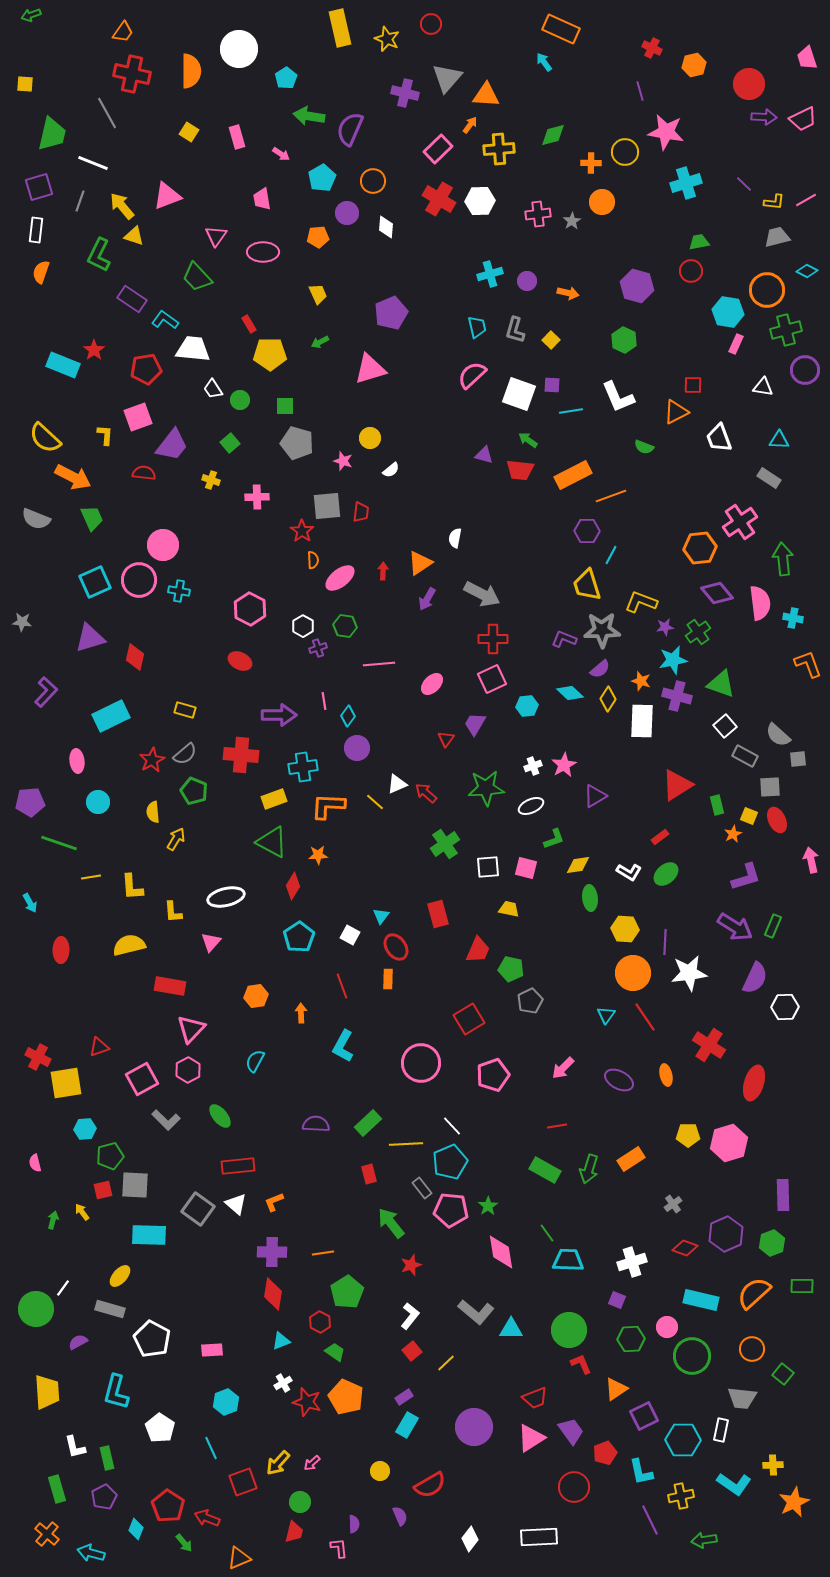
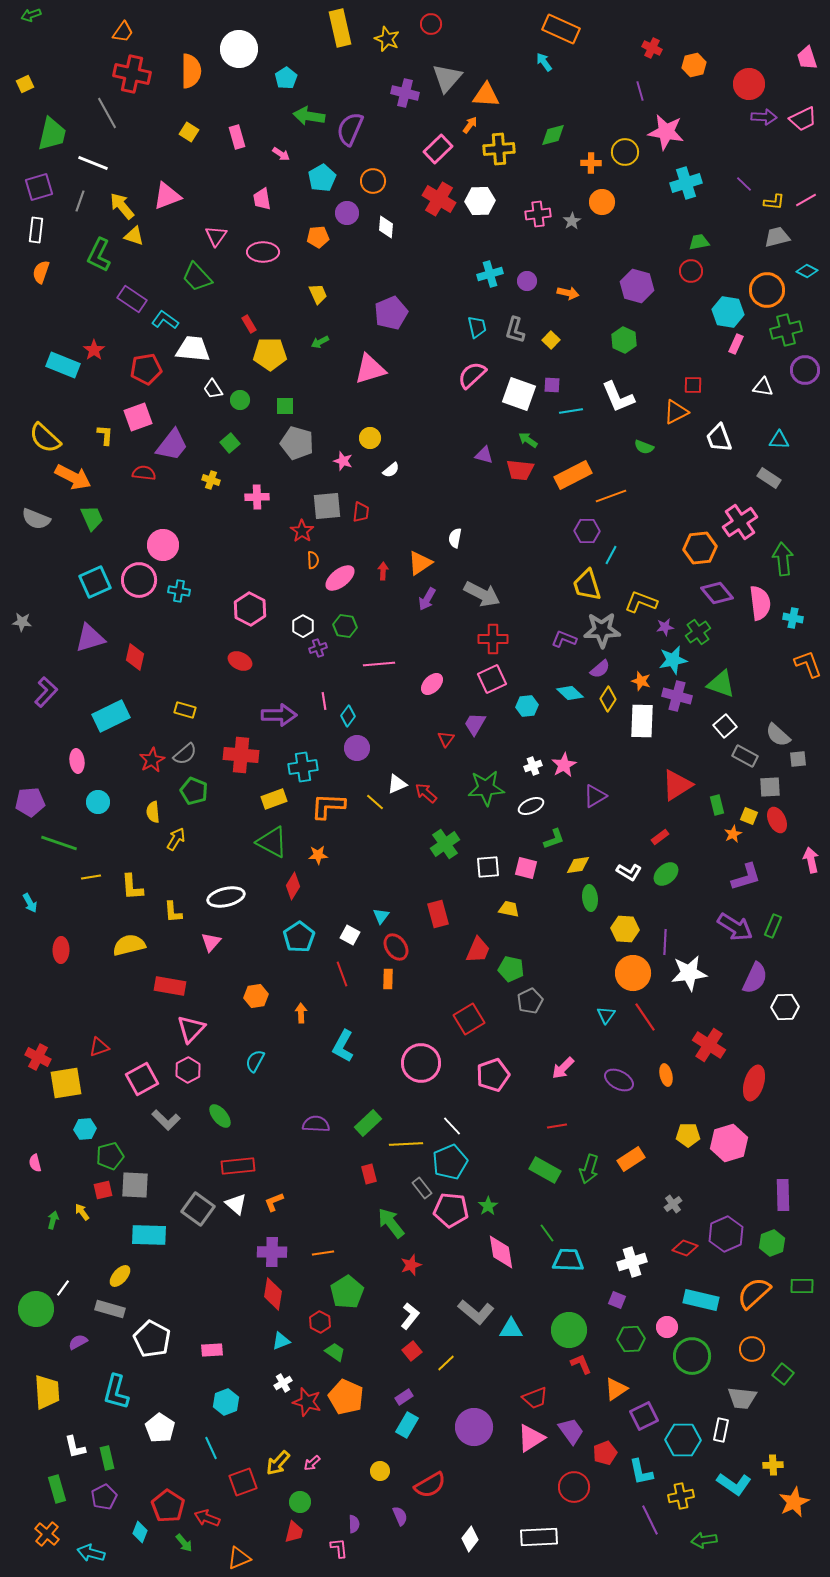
yellow square at (25, 84): rotated 30 degrees counterclockwise
red line at (342, 986): moved 12 px up
cyan diamond at (136, 1529): moved 4 px right, 3 px down
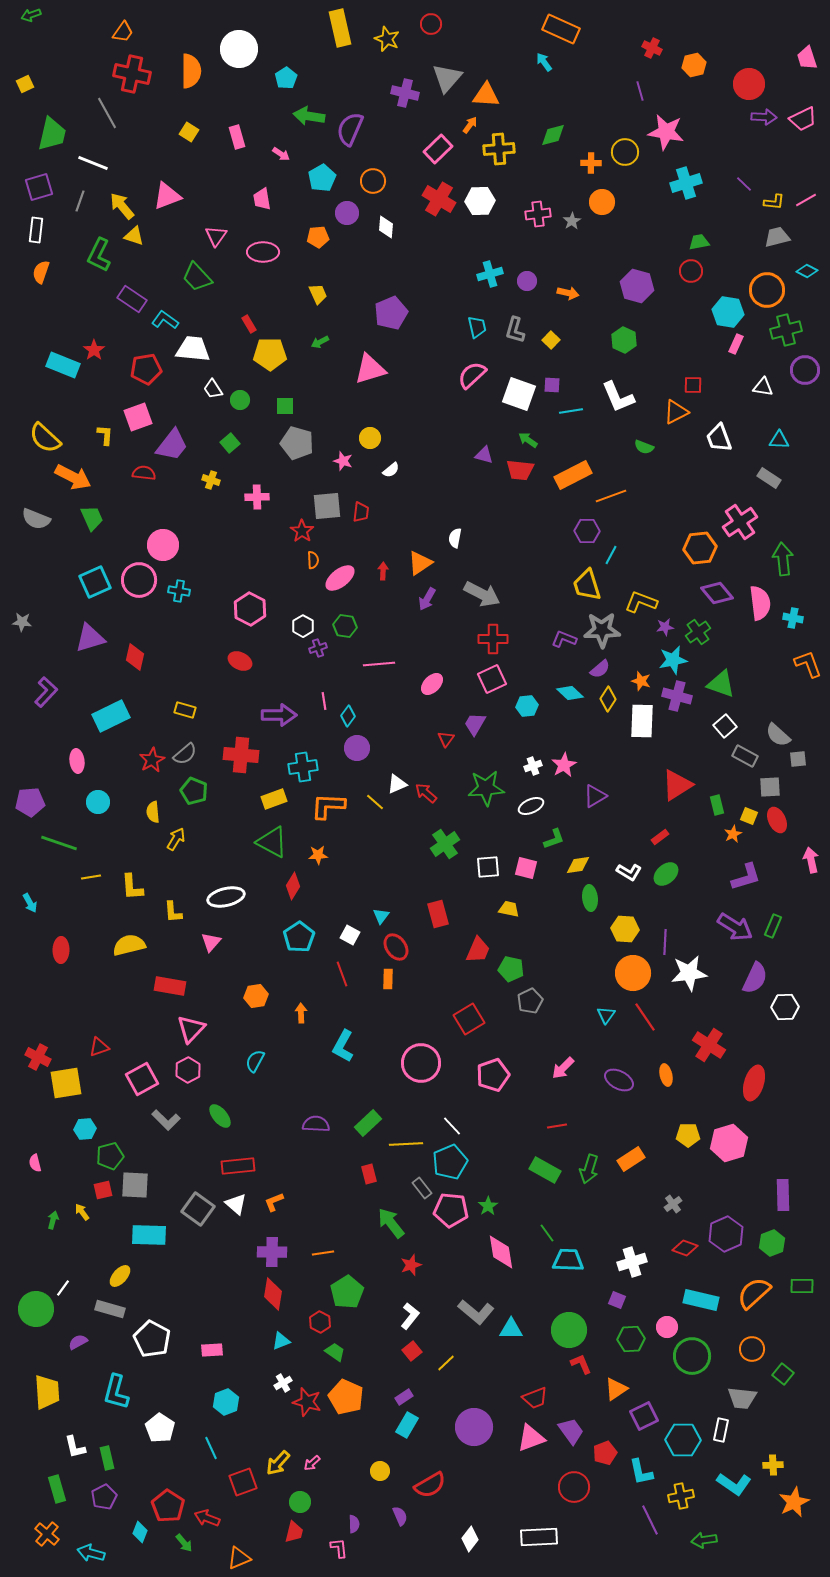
pink triangle at (531, 1438): rotated 12 degrees clockwise
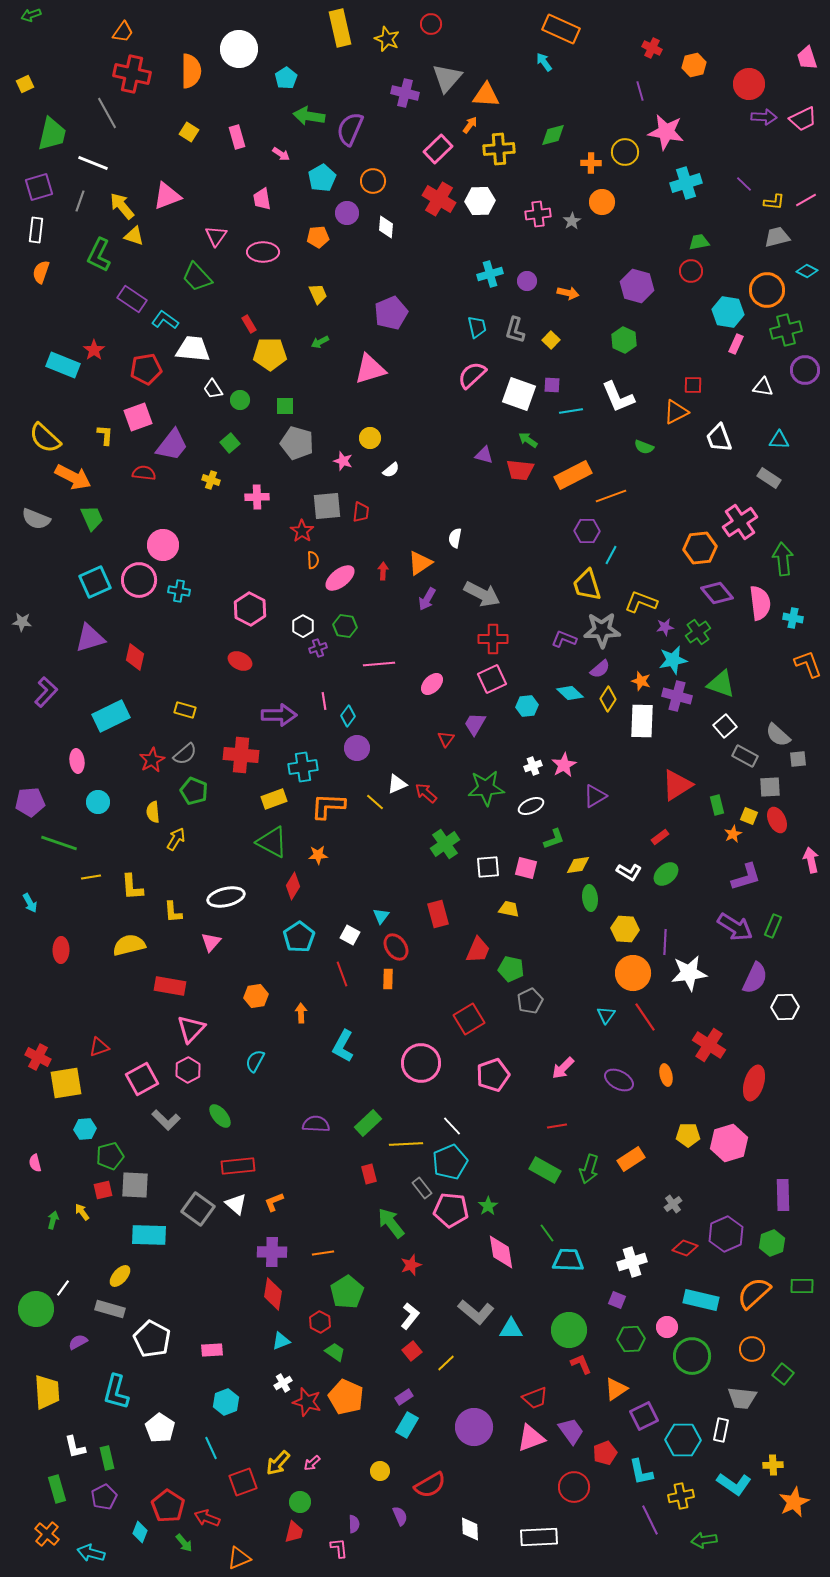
white diamond at (470, 1539): moved 10 px up; rotated 40 degrees counterclockwise
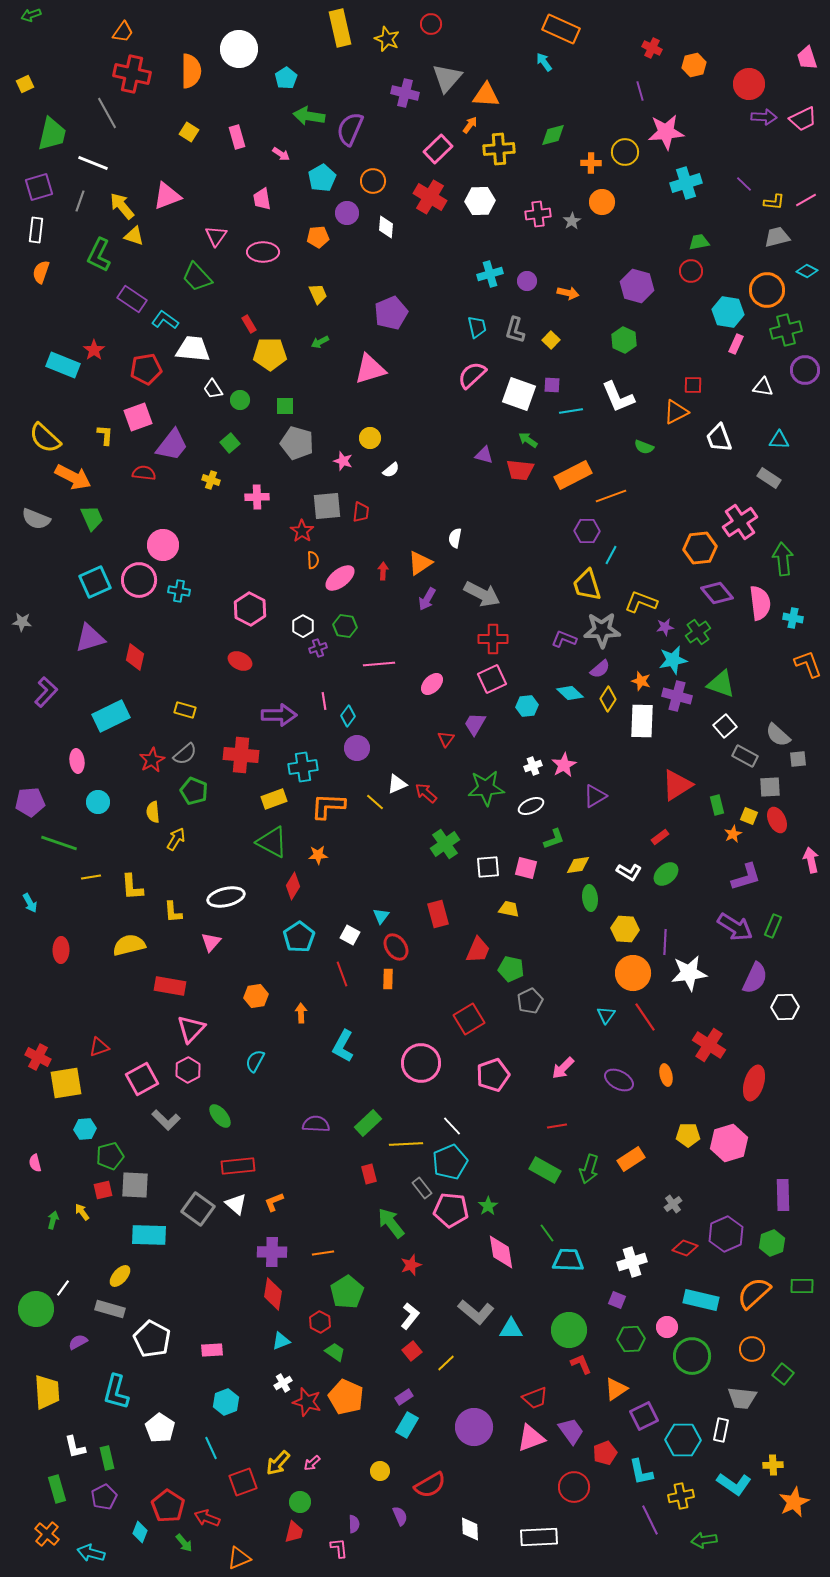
pink star at (666, 132): rotated 15 degrees counterclockwise
red cross at (439, 199): moved 9 px left, 2 px up
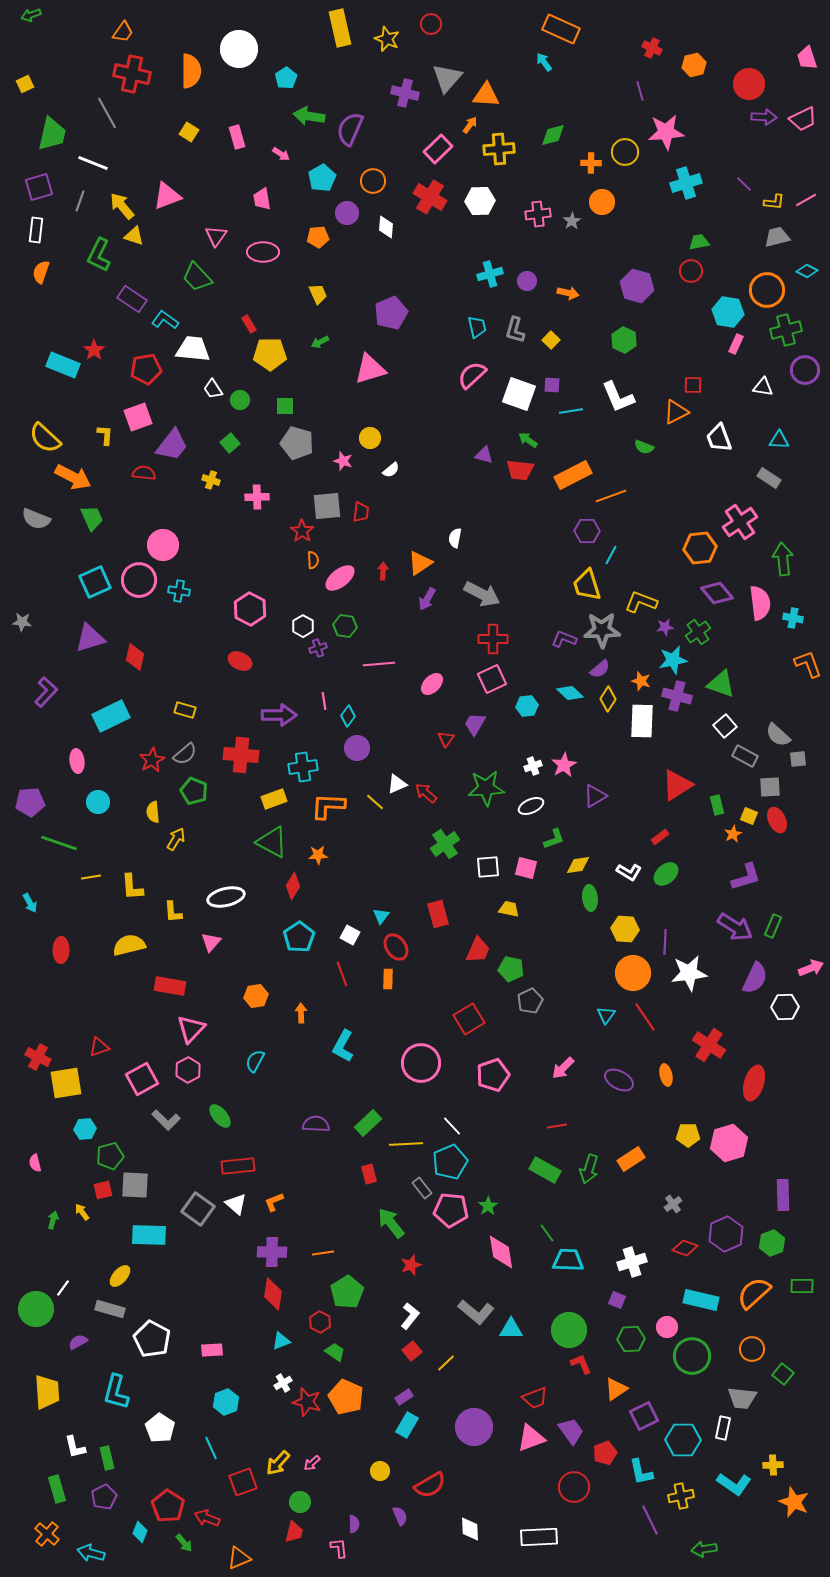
pink arrow at (811, 860): moved 108 px down; rotated 80 degrees clockwise
white rectangle at (721, 1430): moved 2 px right, 2 px up
orange star at (794, 1502): rotated 24 degrees counterclockwise
green arrow at (704, 1540): moved 9 px down
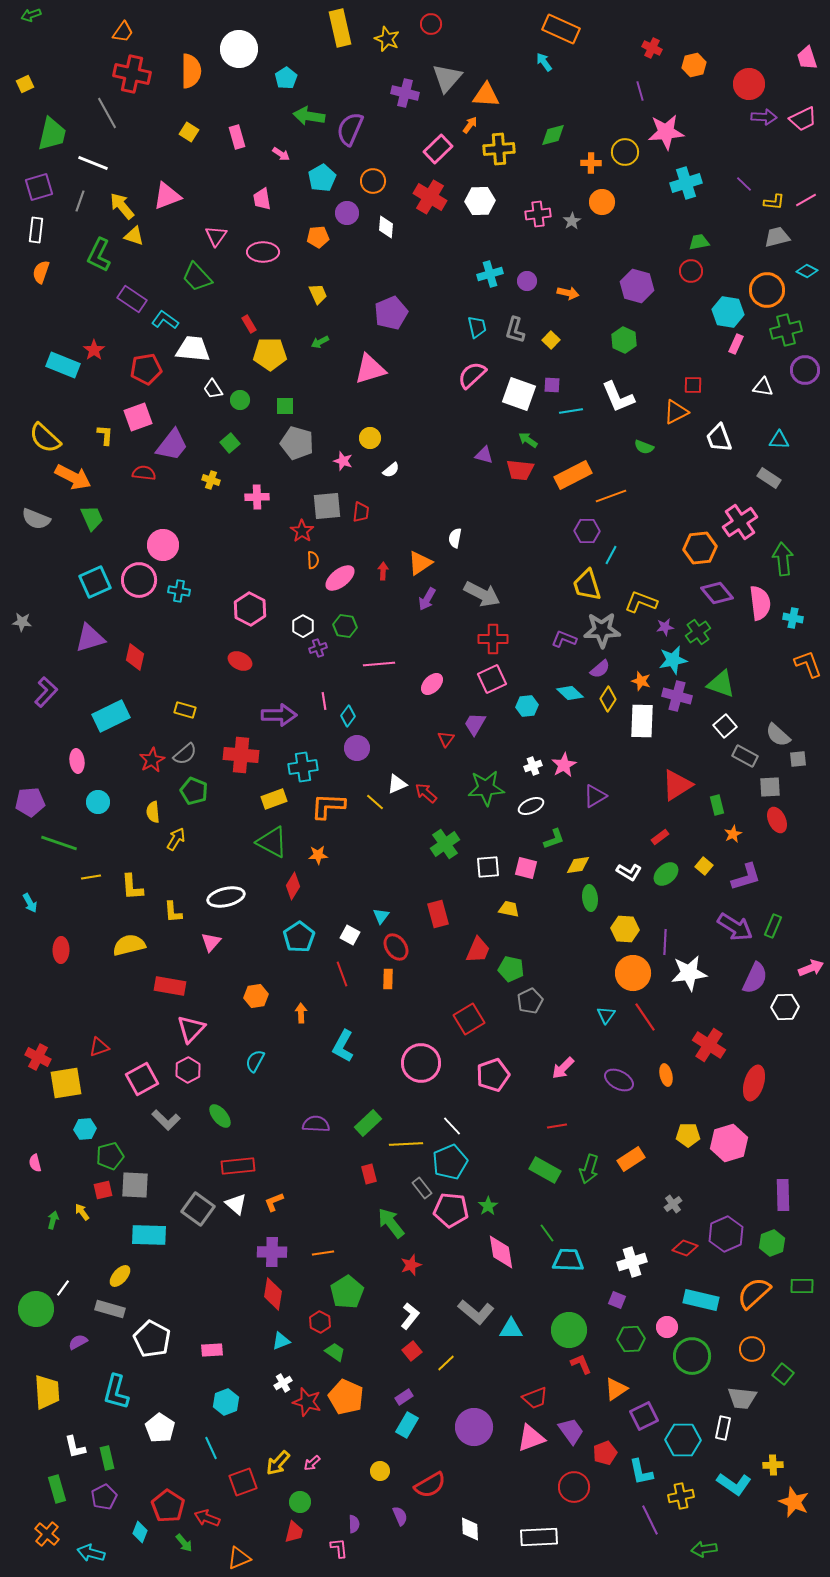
yellow square at (749, 816): moved 45 px left, 50 px down; rotated 18 degrees clockwise
